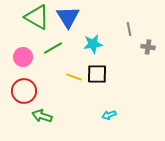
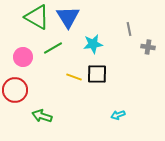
red circle: moved 9 px left, 1 px up
cyan arrow: moved 9 px right
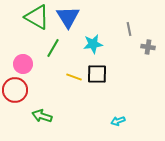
green line: rotated 30 degrees counterclockwise
pink circle: moved 7 px down
cyan arrow: moved 6 px down
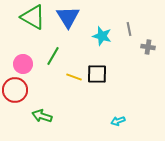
green triangle: moved 4 px left
cyan star: moved 9 px right, 8 px up; rotated 24 degrees clockwise
green line: moved 8 px down
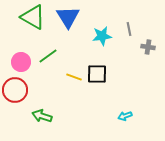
cyan star: rotated 24 degrees counterclockwise
green line: moved 5 px left; rotated 24 degrees clockwise
pink circle: moved 2 px left, 2 px up
cyan arrow: moved 7 px right, 5 px up
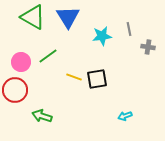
black square: moved 5 px down; rotated 10 degrees counterclockwise
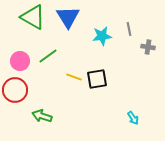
pink circle: moved 1 px left, 1 px up
cyan arrow: moved 8 px right, 2 px down; rotated 104 degrees counterclockwise
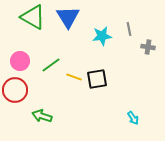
green line: moved 3 px right, 9 px down
